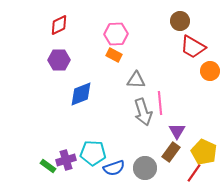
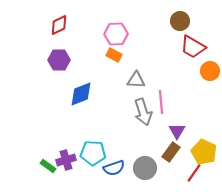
pink line: moved 1 px right, 1 px up
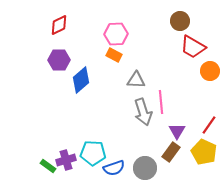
blue diamond: moved 14 px up; rotated 20 degrees counterclockwise
red line: moved 15 px right, 48 px up
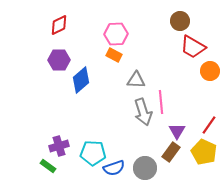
purple cross: moved 7 px left, 14 px up
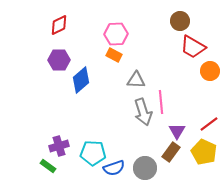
red line: moved 1 px up; rotated 18 degrees clockwise
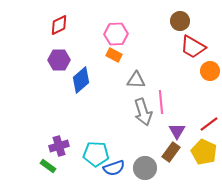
cyan pentagon: moved 3 px right, 1 px down
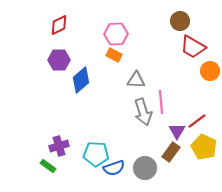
red line: moved 12 px left, 3 px up
yellow pentagon: moved 5 px up
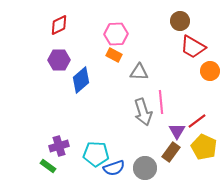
gray triangle: moved 3 px right, 8 px up
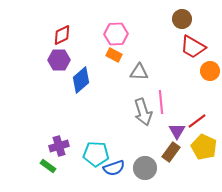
brown circle: moved 2 px right, 2 px up
red diamond: moved 3 px right, 10 px down
